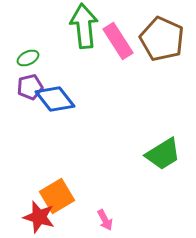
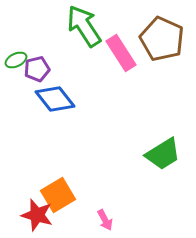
green arrow: rotated 27 degrees counterclockwise
pink rectangle: moved 3 px right, 12 px down
green ellipse: moved 12 px left, 2 px down
purple pentagon: moved 7 px right, 18 px up
orange square: moved 1 px right, 1 px up
red star: moved 2 px left, 2 px up
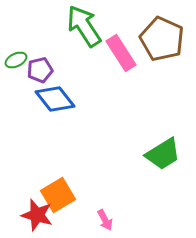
purple pentagon: moved 3 px right, 1 px down
